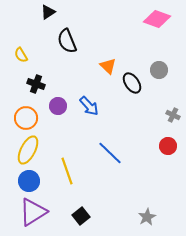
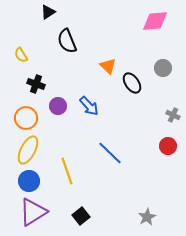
pink diamond: moved 2 px left, 2 px down; rotated 24 degrees counterclockwise
gray circle: moved 4 px right, 2 px up
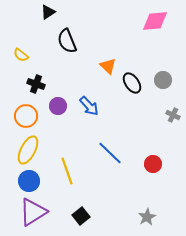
yellow semicircle: rotated 21 degrees counterclockwise
gray circle: moved 12 px down
orange circle: moved 2 px up
red circle: moved 15 px left, 18 px down
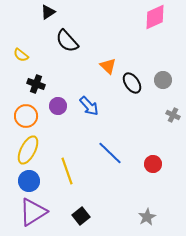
pink diamond: moved 4 px up; rotated 20 degrees counterclockwise
black semicircle: rotated 20 degrees counterclockwise
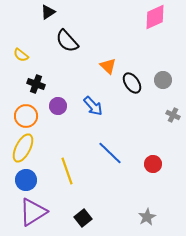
blue arrow: moved 4 px right
yellow ellipse: moved 5 px left, 2 px up
blue circle: moved 3 px left, 1 px up
black square: moved 2 px right, 2 px down
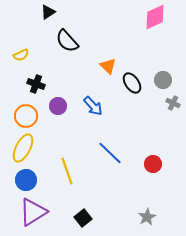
yellow semicircle: rotated 63 degrees counterclockwise
gray cross: moved 12 px up
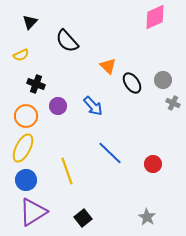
black triangle: moved 18 px left, 10 px down; rotated 14 degrees counterclockwise
gray star: rotated 12 degrees counterclockwise
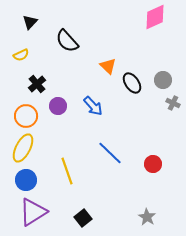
black cross: moved 1 px right; rotated 30 degrees clockwise
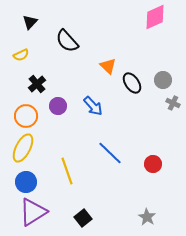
blue circle: moved 2 px down
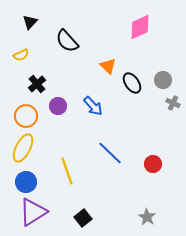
pink diamond: moved 15 px left, 10 px down
